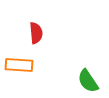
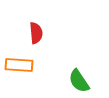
green semicircle: moved 9 px left
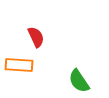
red semicircle: moved 4 px down; rotated 20 degrees counterclockwise
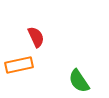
orange rectangle: rotated 16 degrees counterclockwise
